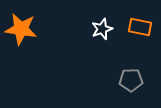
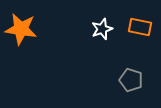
gray pentagon: rotated 20 degrees clockwise
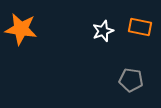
white star: moved 1 px right, 2 px down
gray pentagon: rotated 10 degrees counterclockwise
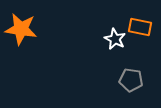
white star: moved 12 px right, 8 px down; rotated 25 degrees counterclockwise
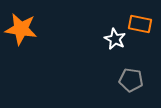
orange rectangle: moved 3 px up
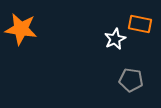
white star: rotated 20 degrees clockwise
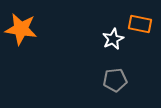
white star: moved 2 px left
gray pentagon: moved 16 px left; rotated 15 degrees counterclockwise
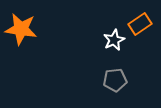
orange rectangle: rotated 45 degrees counterclockwise
white star: moved 1 px right, 1 px down
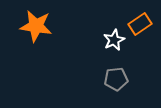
orange star: moved 15 px right, 3 px up
gray pentagon: moved 1 px right, 1 px up
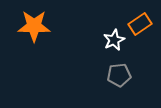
orange star: moved 2 px left; rotated 8 degrees counterclockwise
gray pentagon: moved 3 px right, 4 px up
